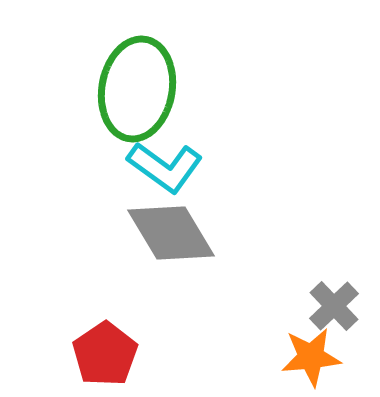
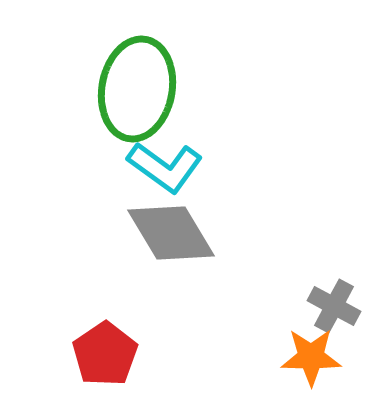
gray cross: rotated 18 degrees counterclockwise
orange star: rotated 6 degrees clockwise
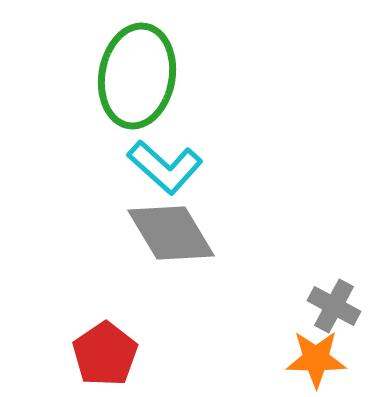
green ellipse: moved 13 px up
cyan L-shape: rotated 6 degrees clockwise
orange star: moved 5 px right, 2 px down
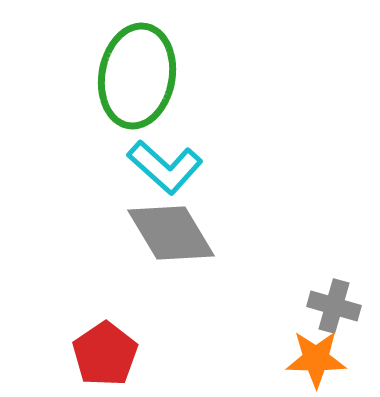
gray cross: rotated 12 degrees counterclockwise
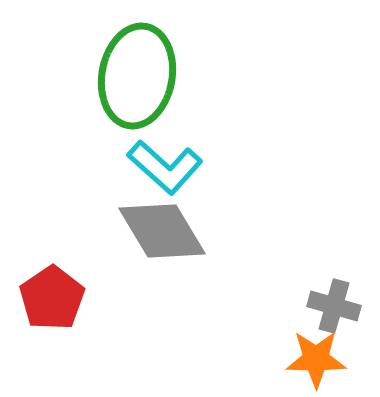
gray diamond: moved 9 px left, 2 px up
red pentagon: moved 53 px left, 56 px up
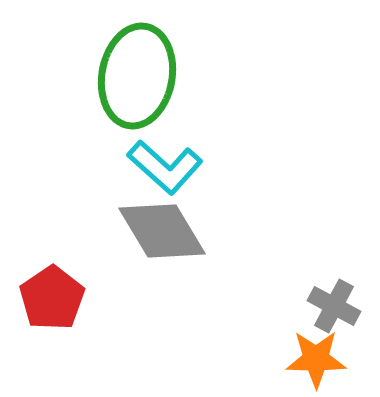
gray cross: rotated 12 degrees clockwise
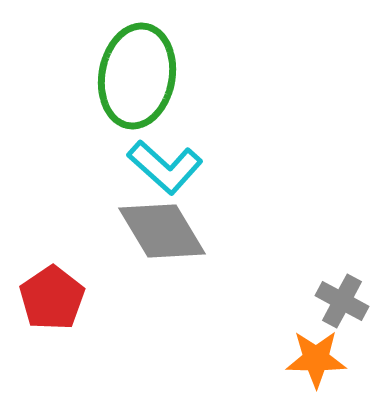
gray cross: moved 8 px right, 5 px up
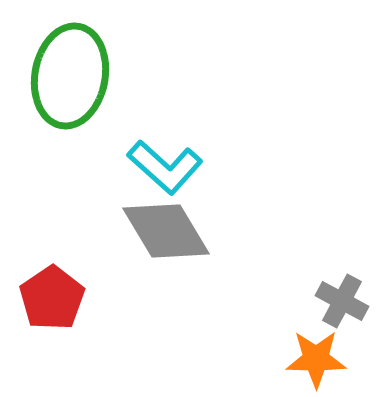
green ellipse: moved 67 px left
gray diamond: moved 4 px right
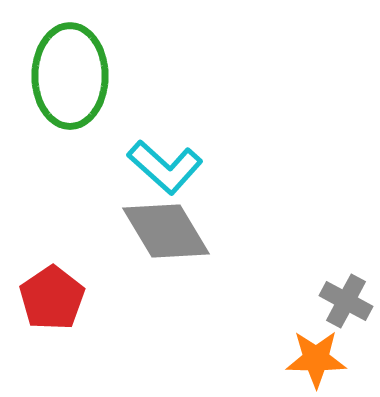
green ellipse: rotated 10 degrees counterclockwise
gray cross: moved 4 px right
